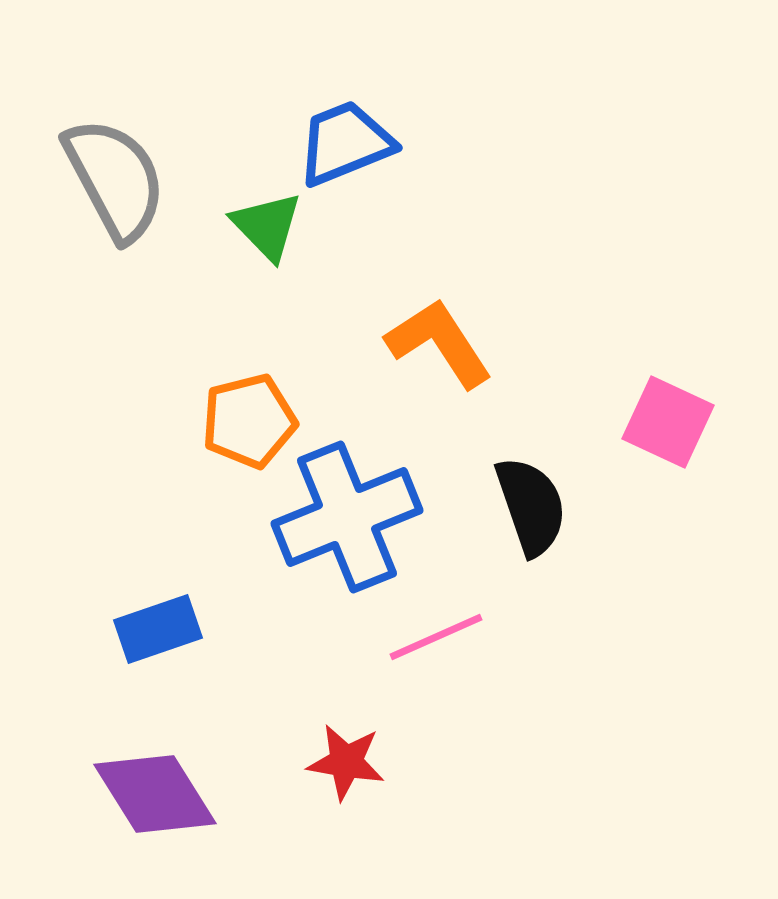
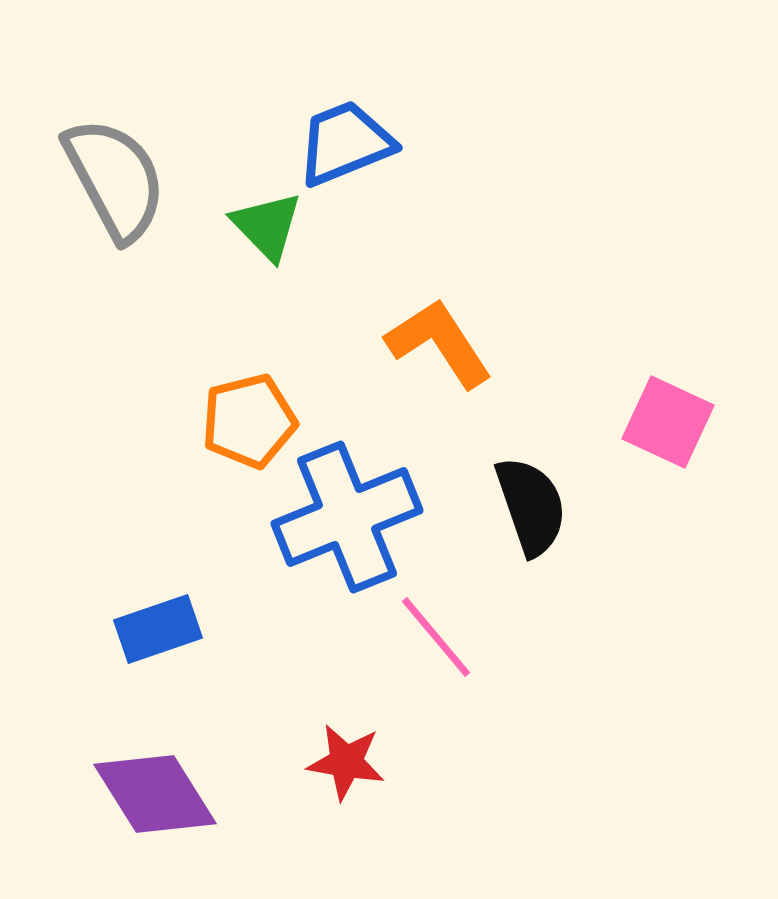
pink line: rotated 74 degrees clockwise
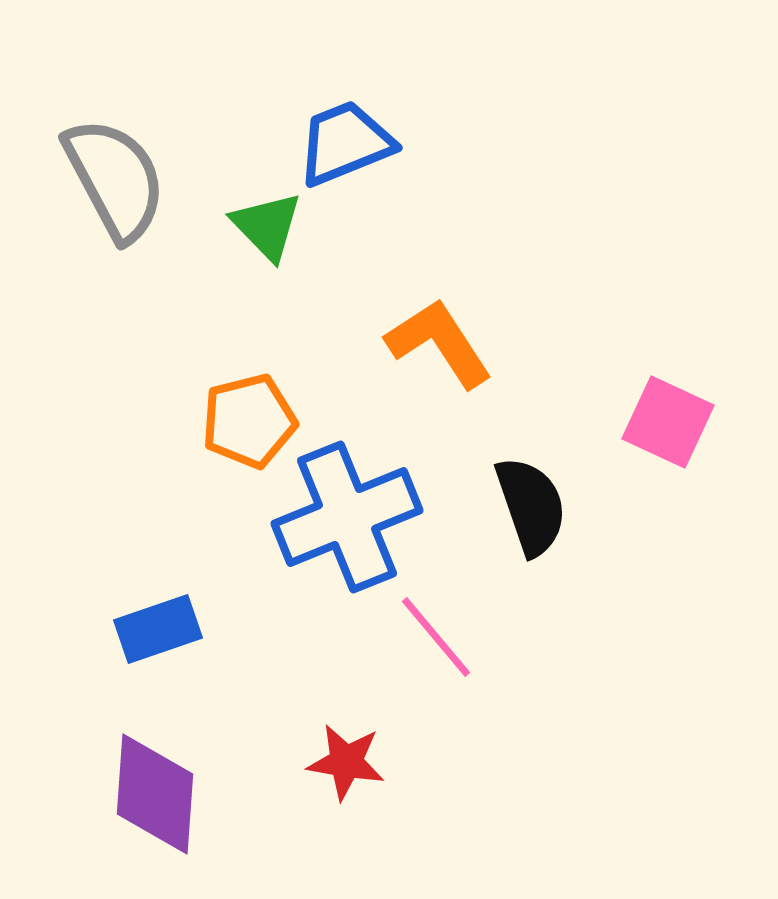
purple diamond: rotated 36 degrees clockwise
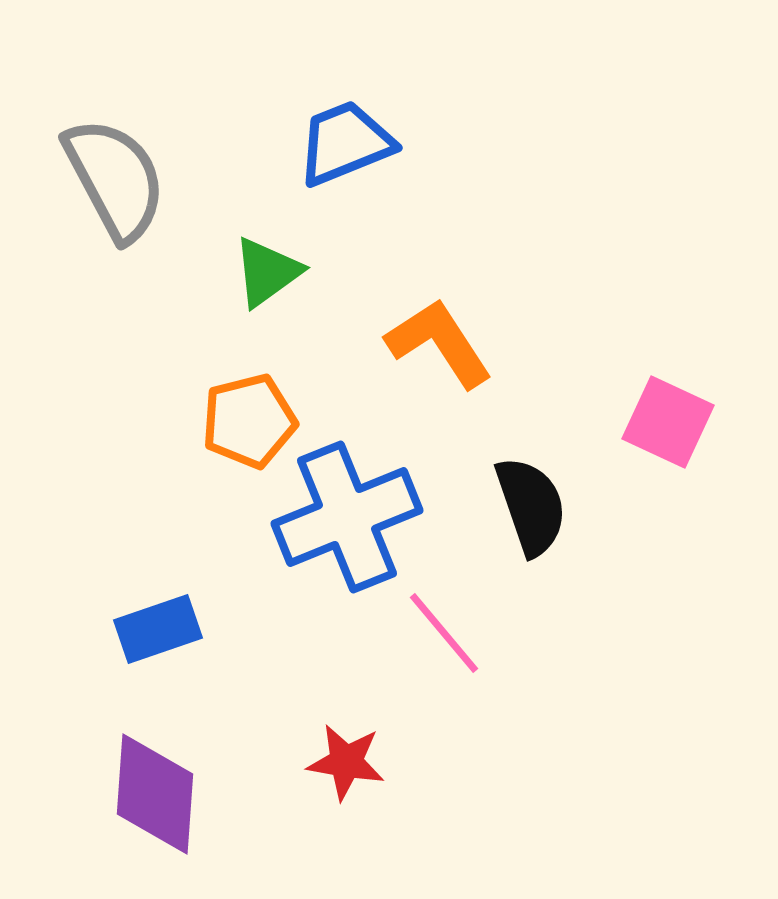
green triangle: moved 46 px down; rotated 38 degrees clockwise
pink line: moved 8 px right, 4 px up
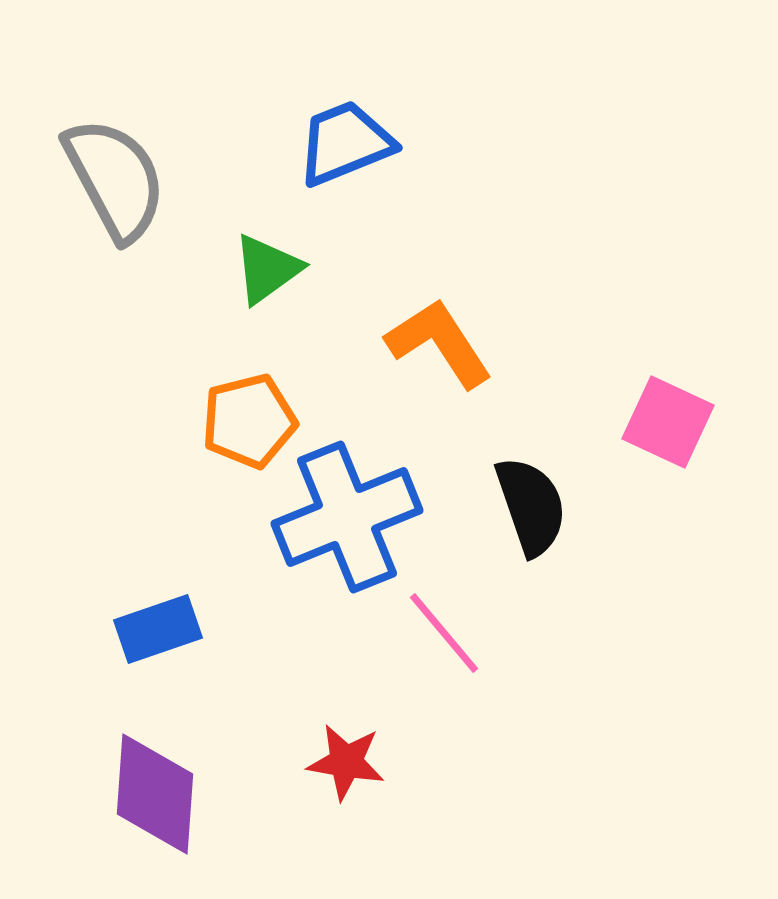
green triangle: moved 3 px up
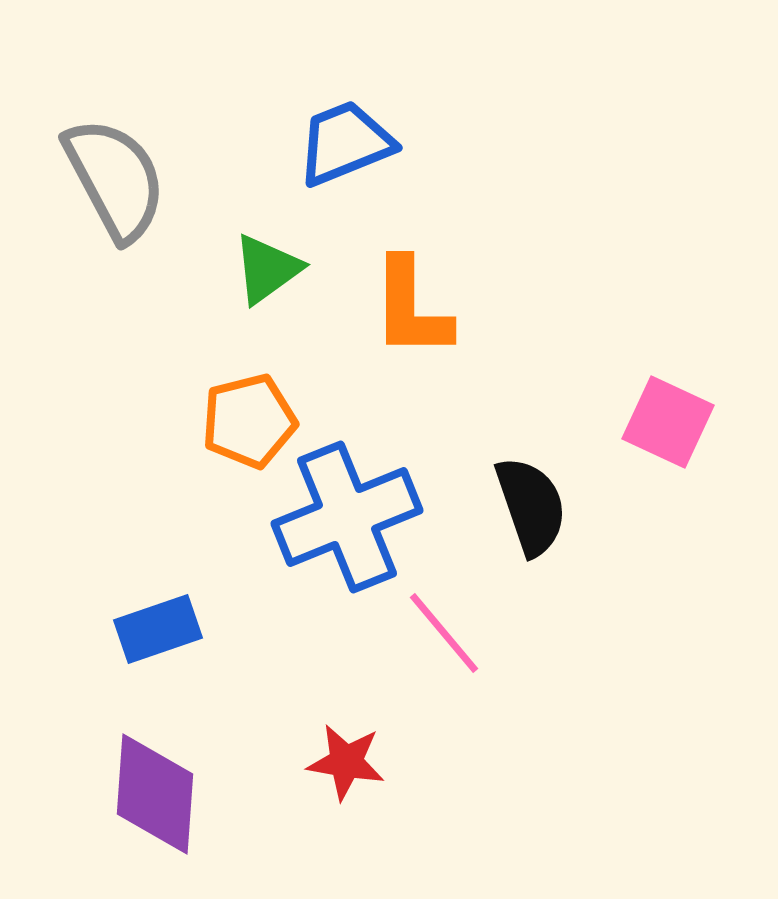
orange L-shape: moved 28 px left, 35 px up; rotated 147 degrees counterclockwise
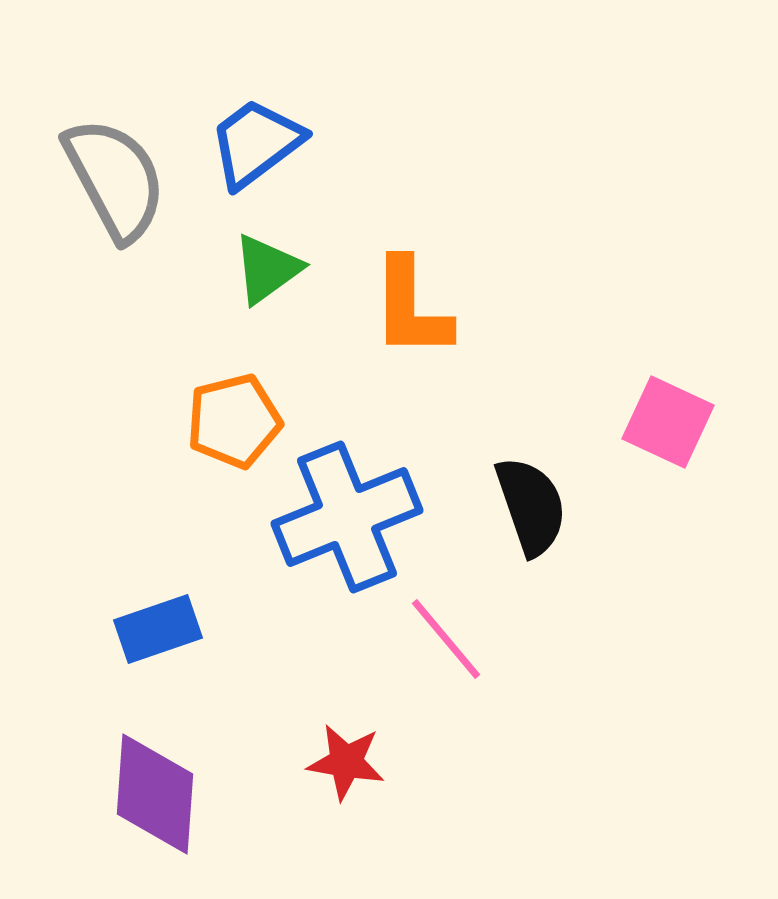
blue trapezoid: moved 89 px left; rotated 15 degrees counterclockwise
orange pentagon: moved 15 px left
pink line: moved 2 px right, 6 px down
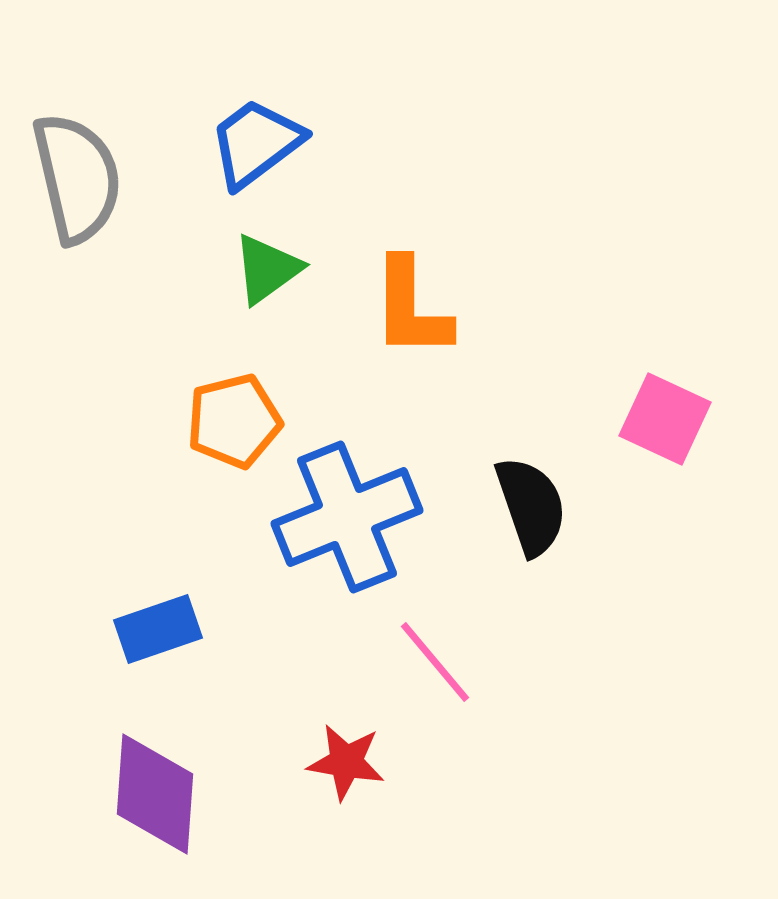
gray semicircle: moved 38 px left, 1 px up; rotated 15 degrees clockwise
pink square: moved 3 px left, 3 px up
pink line: moved 11 px left, 23 px down
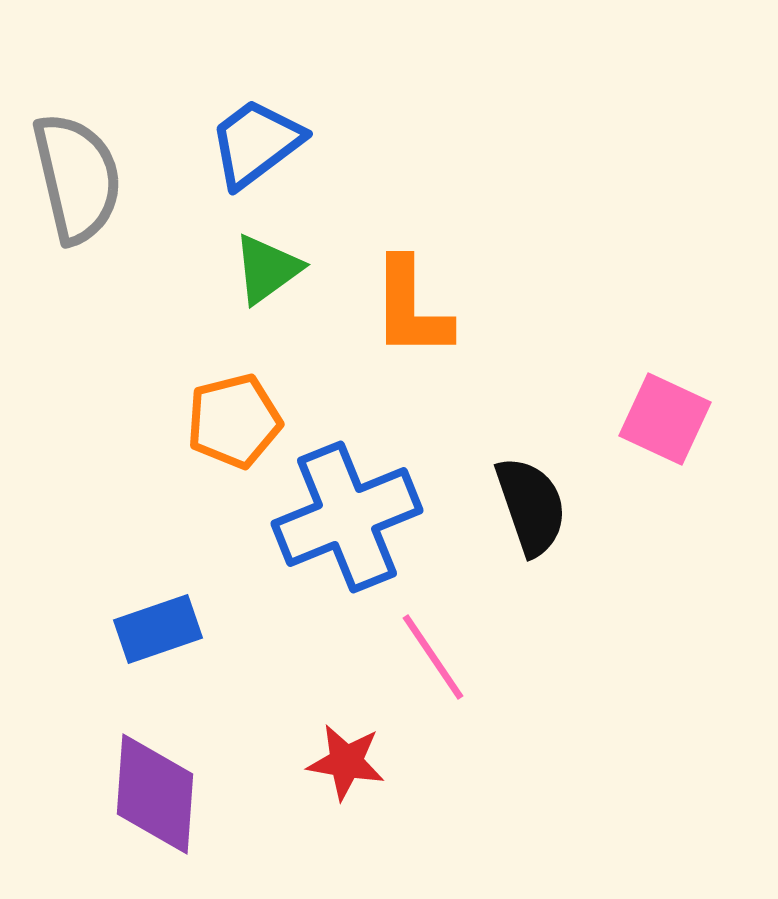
pink line: moved 2 px left, 5 px up; rotated 6 degrees clockwise
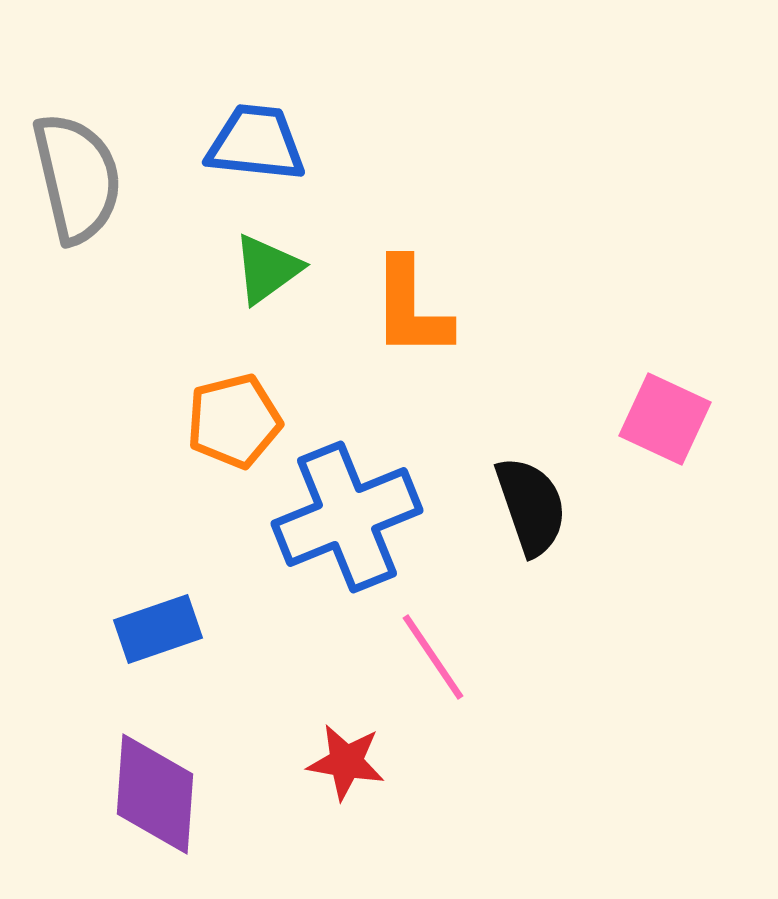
blue trapezoid: rotated 43 degrees clockwise
